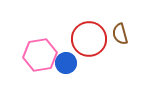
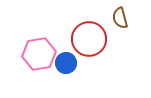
brown semicircle: moved 16 px up
pink hexagon: moved 1 px left, 1 px up
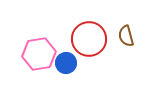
brown semicircle: moved 6 px right, 18 px down
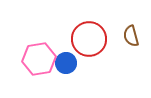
brown semicircle: moved 5 px right
pink hexagon: moved 5 px down
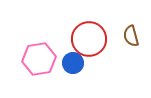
blue circle: moved 7 px right
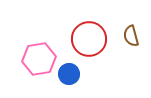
blue circle: moved 4 px left, 11 px down
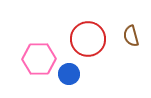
red circle: moved 1 px left
pink hexagon: rotated 8 degrees clockwise
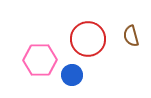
pink hexagon: moved 1 px right, 1 px down
blue circle: moved 3 px right, 1 px down
